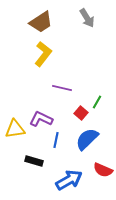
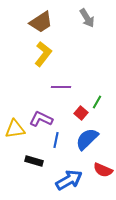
purple line: moved 1 px left, 1 px up; rotated 12 degrees counterclockwise
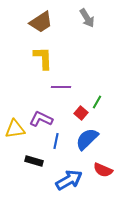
yellow L-shape: moved 4 px down; rotated 40 degrees counterclockwise
blue line: moved 1 px down
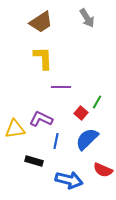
blue arrow: rotated 44 degrees clockwise
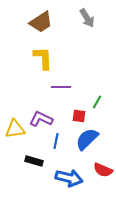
red square: moved 2 px left, 3 px down; rotated 32 degrees counterclockwise
blue arrow: moved 2 px up
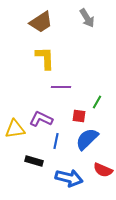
yellow L-shape: moved 2 px right
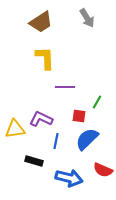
purple line: moved 4 px right
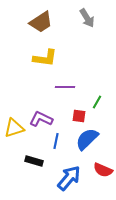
yellow L-shape: rotated 100 degrees clockwise
yellow triangle: moved 1 px left, 1 px up; rotated 10 degrees counterclockwise
blue arrow: rotated 64 degrees counterclockwise
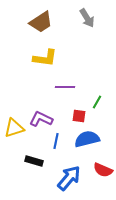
blue semicircle: rotated 30 degrees clockwise
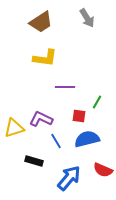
blue line: rotated 42 degrees counterclockwise
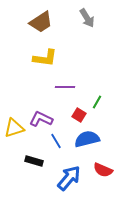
red square: moved 1 px up; rotated 24 degrees clockwise
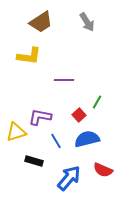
gray arrow: moved 4 px down
yellow L-shape: moved 16 px left, 2 px up
purple line: moved 1 px left, 7 px up
red square: rotated 16 degrees clockwise
purple L-shape: moved 1 px left, 2 px up; rotated 15 degrees counterclockwise
yellow triangle: moved 2 px right, 4 px down
